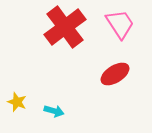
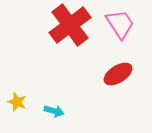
red cross: moved 5 px right, 2 px up
red ellipse: moved 3 px right
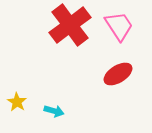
pink trapezoid: moved 1 px left, 2 px down
yellow star: rotated 12 degrees clockwise
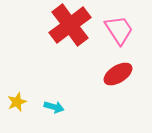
pink trapezoid: moved 4 px down
yellow star: rotated 18 degrees clockwise
cyan arrow: moved 4 px up
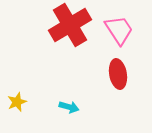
red cross: rotated 6 degrees clockwise
red ellipse: rotated 68 degrees counterclockwise
cyan arrow: moved 15 px right
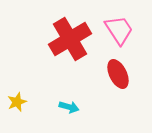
red cross: moved 14 px down
red ellipse: rotated 16 degrees counterclockwise
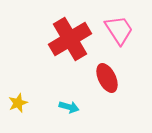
red ellipse: moved 11 px left, 4 px down
yellow star: moved 1 px right, 1 px down
